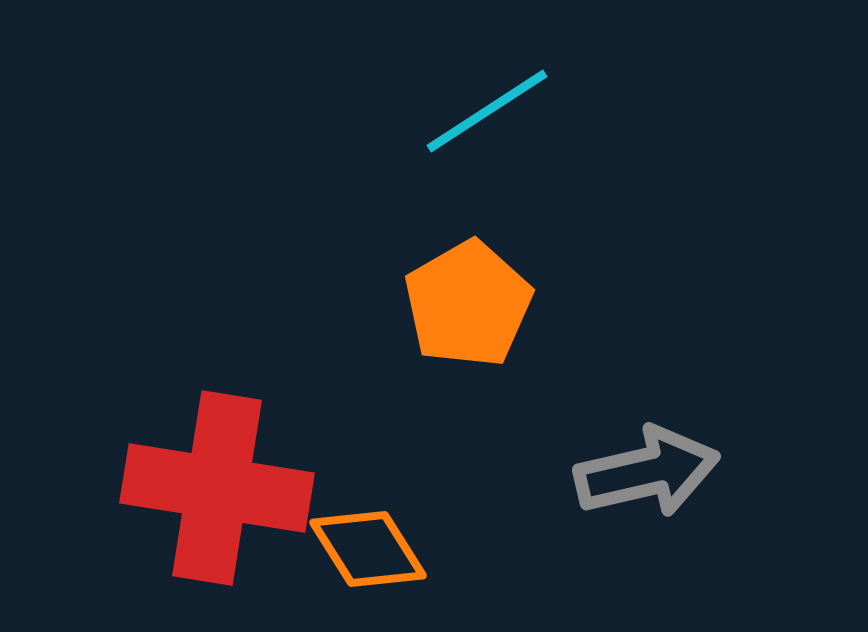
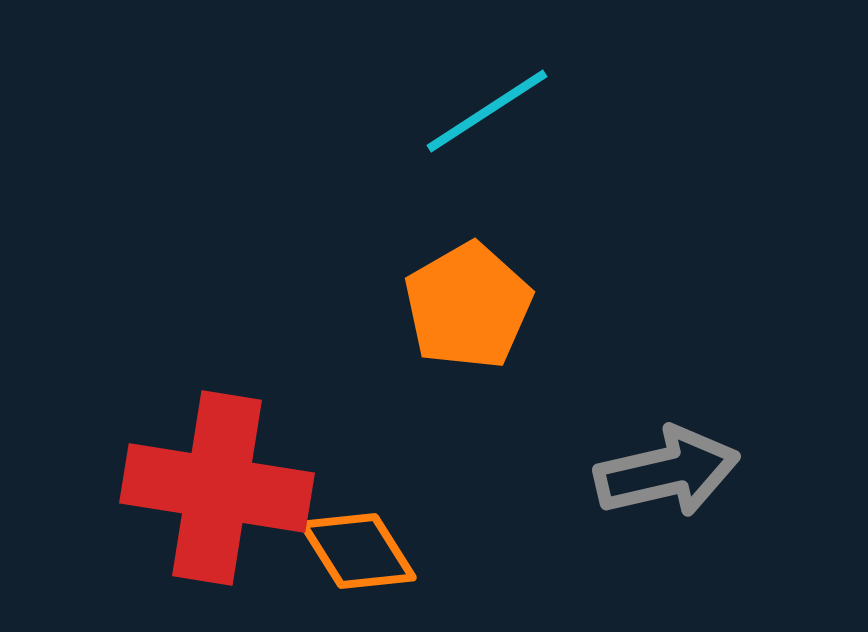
orange pentagon: moved 2 px down
gray arrow: moved 20 px right
orange diamond: moved 10 px left, 2 px down
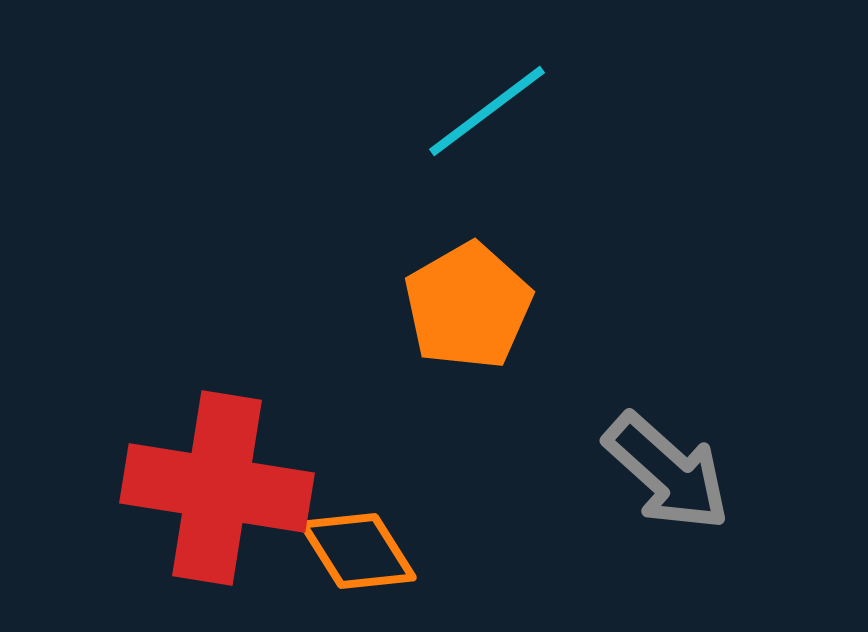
cyan line: rotated 4 degrees counterclockwise
gray arrow: rotated 55 degrees clockwise
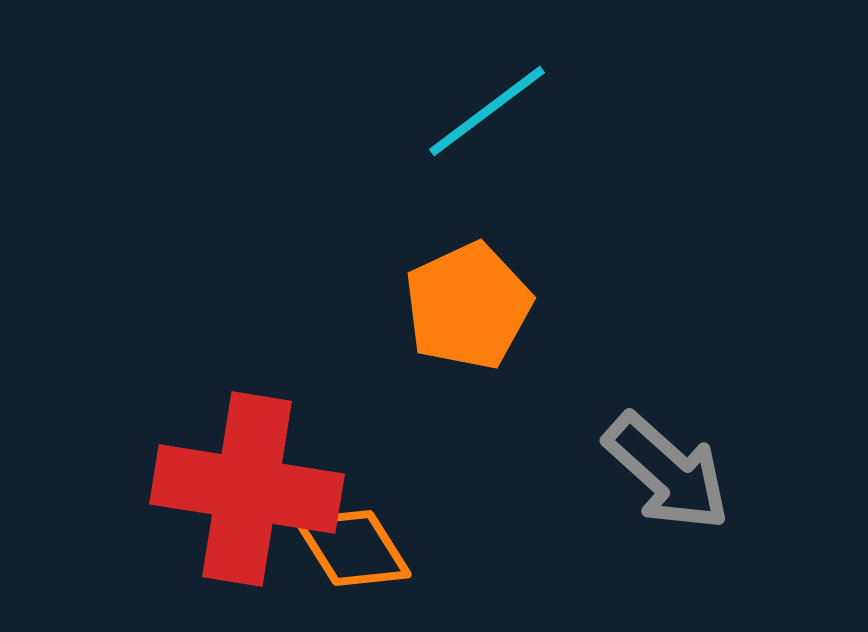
orange pentagon: rotated 5 degrees clockwise
red cross: moved 30 px right, 1 px down
orange diamond: moved 5 px left, 3 px up
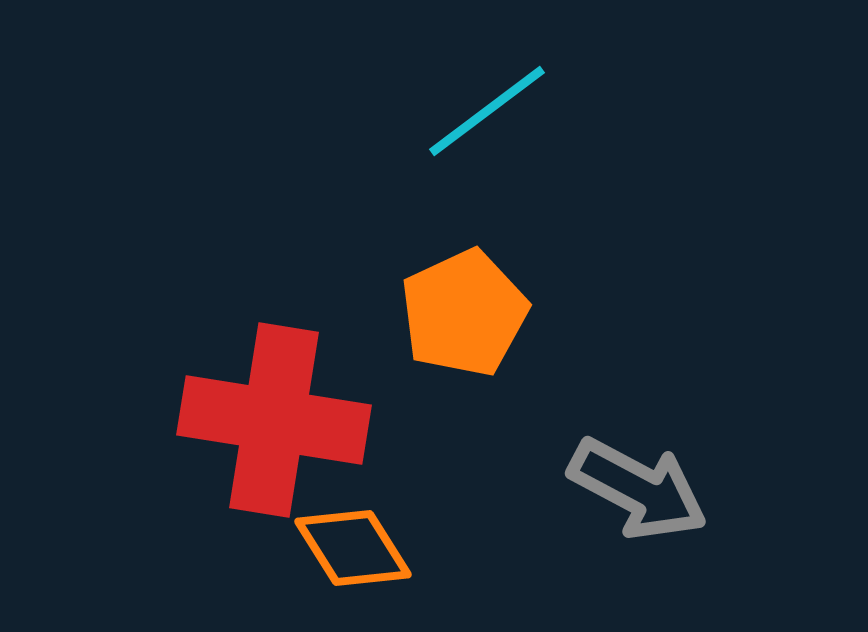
orange pentagon: moved 4 px left, 7 px down
gray arrow: moved 29 px left, 17 px down; rotated 14 degrees counterclockwise
red cross: moved 27 px right, 69 px up
